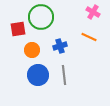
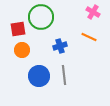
orange circle: moved 10 px left
blue circle: moved 1 px right, 1 px down
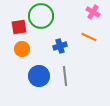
green circle: moved 1 px up
red square: moved 1 px right, 2 px up
orange circle: moved 1 px up
gray line: moved 1 px right, 1 px down
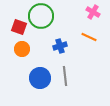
red square: rotated 28 degrees clockwise
blue circle: moved 1 px right, 2 px down
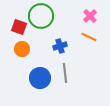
pink cross: moved 3 px left, 4 px down; rotated 16 degrees clockwise
gray line: moved 3 px up
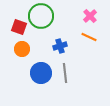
blue circle: moved 1 px right, 5 px up
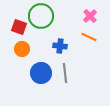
blue cross: rotated 24 degrees clockwise
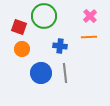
green circle: moved 3 px right
orange line: rotated 28 degrees counterclockwise
